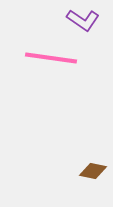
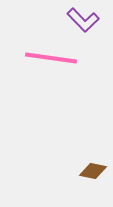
purple L-shape: rotated 12 degrees clockwise
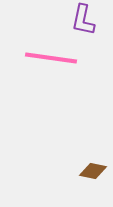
purple L-shape: rotated 56 degrees clockwise
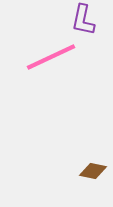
pink line: moved 1 px up; rotated 33 degrees counterclockwise
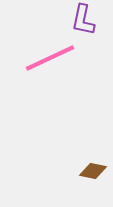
pink line: moved 1 px left, 1 px down
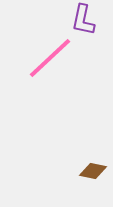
pink line: rotated 18 degrees counterclockwise
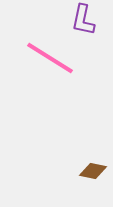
pink line: rotated 75 degrees clockwise
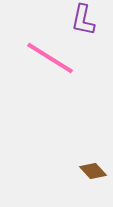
brown diamond: rotated 36 degrees clockwise
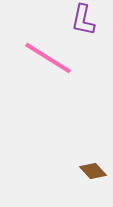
pink line: moved 2 px left
